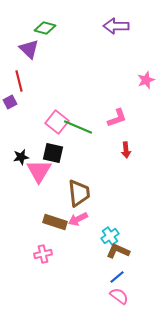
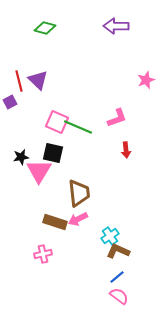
purple triangle: moved 9 px right, 31 px down
pink square: rotated 15 degrees counterclockwise
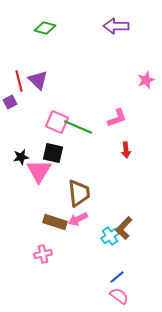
brown L-shape: moved 6 px right, 23 px up; rotated 70 degrees counterclockwise
